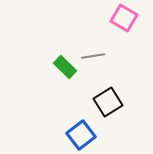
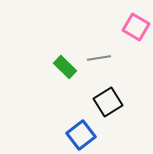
pink square: moved 12 px right, 9 px down
gray line: moved 6 px right, 2 px down
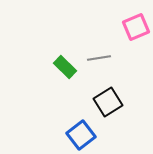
pink square: rotated 36 degrees clockwise
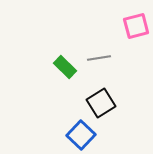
pink square: moved 1 px up; rotated 8 degrees clockwise
black square: moved 7 px left, 1 px down
blue square: rotated 8 degrees counterclockwise
